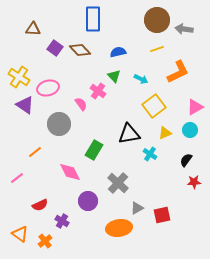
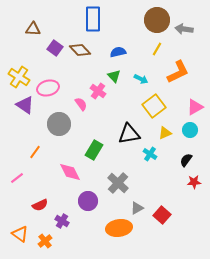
yellow line: rotated 40 degrees counterclockwise
orange line: rotated 16 degrees counterclockwise
red square: rotated 36 degrees counterclockwise
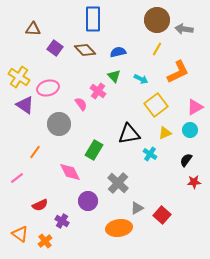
brown diamond: moved 5 px right
yellow square: moved 2 px right, 1 px up
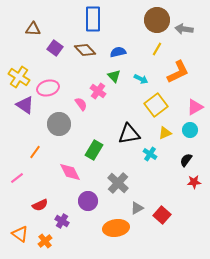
orange ellipse: moved 3 px left
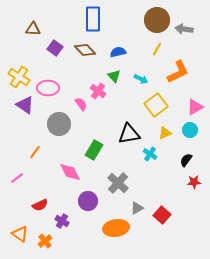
pink ellipse: rotated 15 degrees clockwise
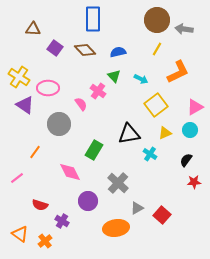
red semicircle: rotated 42 degrees clockwise
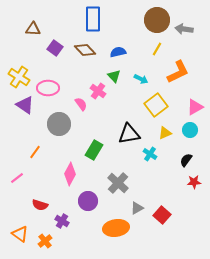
pink diamond: moved 2 px down; rotated 55 degrees clockwise
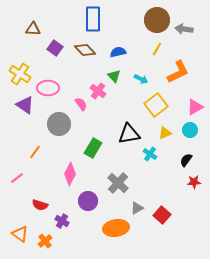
yellow cross: moved 1 px right, 3 px up
green rectangle: moved 1 px left, 2 px up
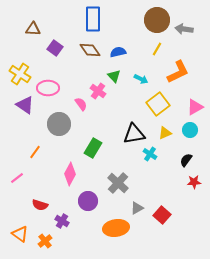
brown diamond: moved 5 px right; rotated 10 degrees clockwise
yellow square: moved 2 px right, 1 px up
black triangle: moved 5 px right
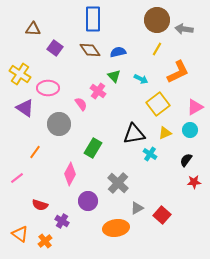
purple triangle: moved 3 px down
